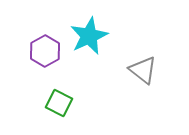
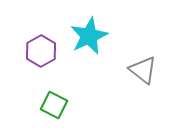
purple hexagon: moved 4 px left
green square: moved 5 px left, 2 px down
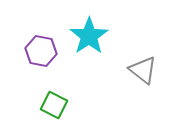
cyan star: rotated 9 degrees counterclockwise
purple hexagon: rotated 20 degrees counterclockwise
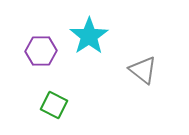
purple hexagon: rotated 12 degrees counterclockwise
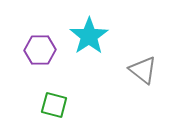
purple hexagon: moved 1 px left, 1 px up
green square: rotated 12 degrees counterclockwise
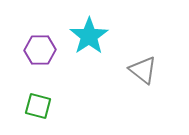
green square: moved 16 px left, 1 px down
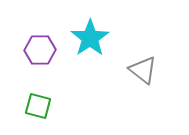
cyan star: moved 1 px right, 2 px down
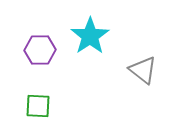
cyan star: moved 2 px up
green square: rotated 12 degrees counterclockwise
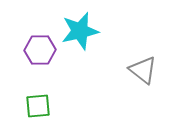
cyan star: moved 10 px left, 5 px up; rotated 21 degrees clockwise
green square: rotated 8 degrees counterclockwise
